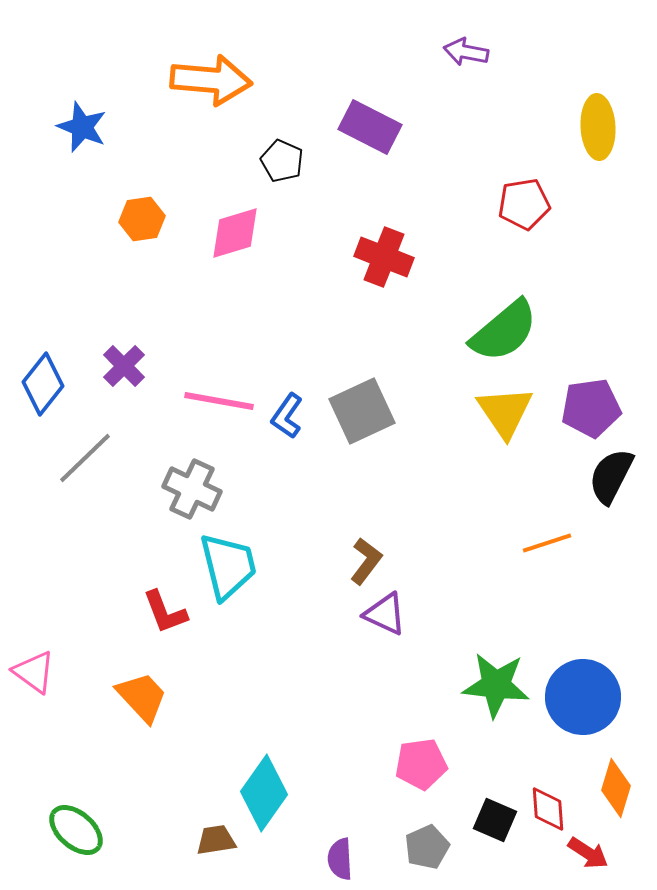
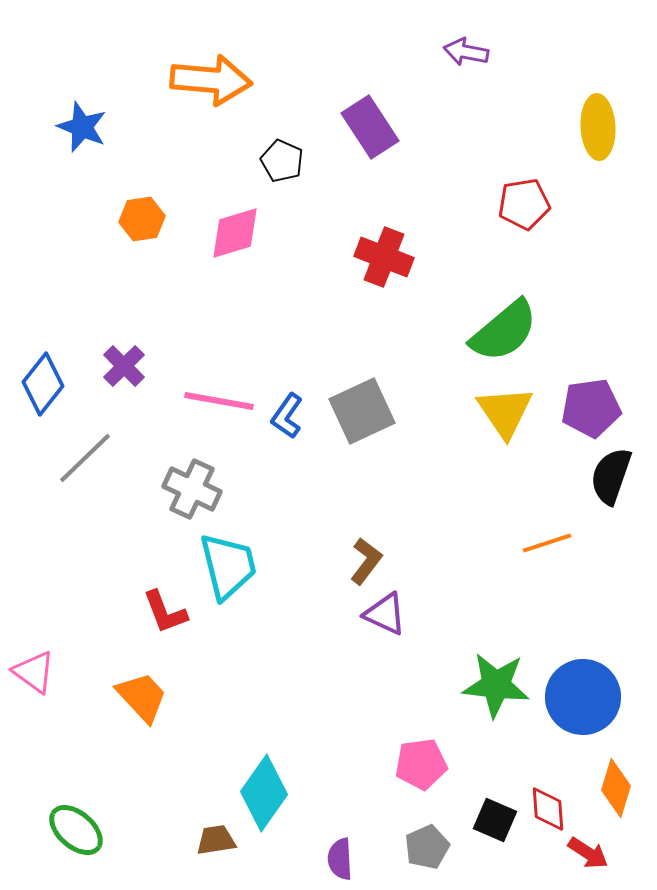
purple rectangle: rotated 30 degrees clockwise
black semicircle: rotated 8 degrees counterclockwise
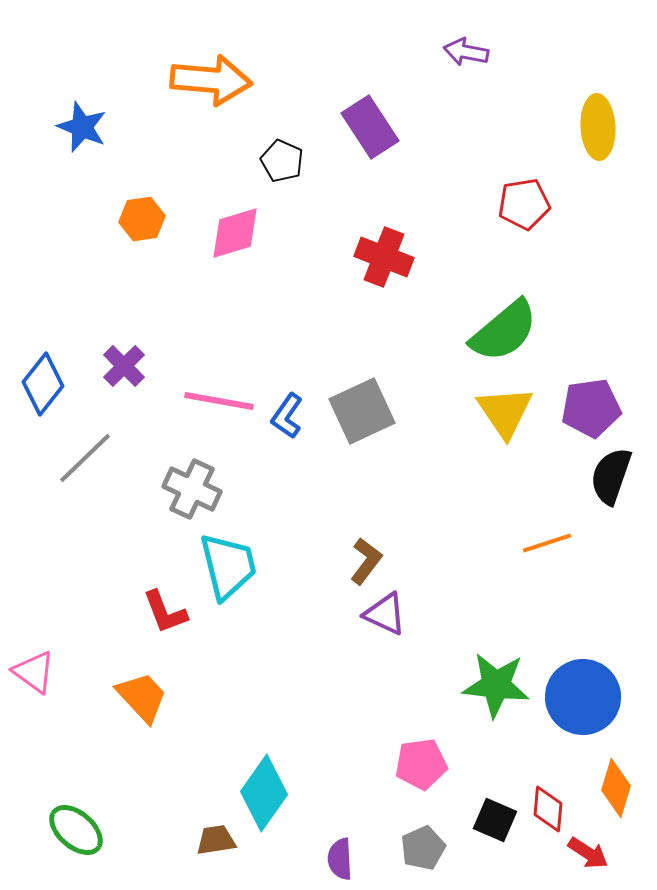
red diamond: rotated 9 degrees clockwise
gray pentagon: moved 4 px left, 1 px down
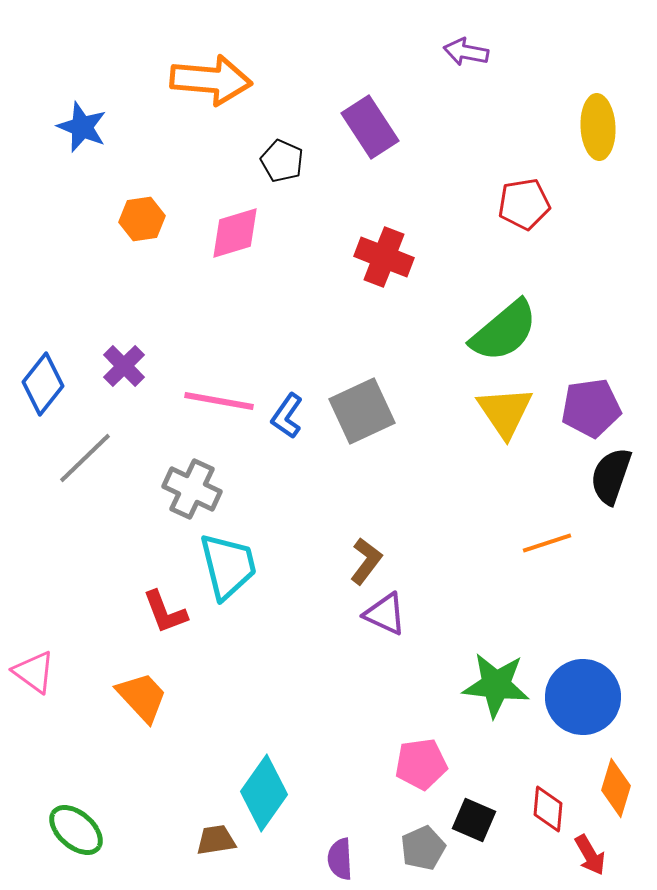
black square: moved 21 px left
red arrow: moved 2 px right, 2 px down; rotated 27 degrees clockwise
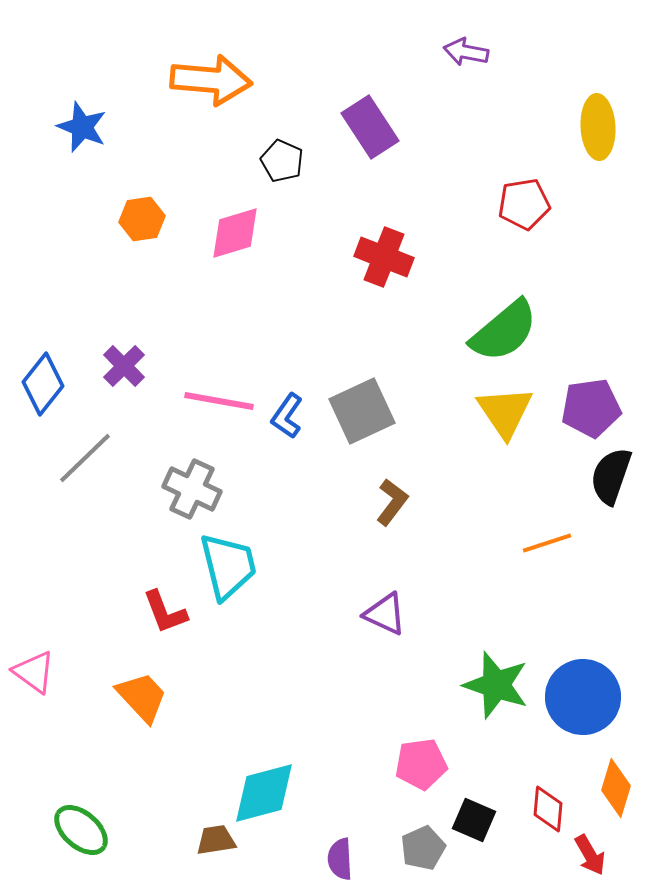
brown L-shape: moved 26 px right, 59 px up
green star: rotated 12 degrees clockwise
cyan diamond: rotated 40 degrees clockwise
green ellipse: moved 5 px right
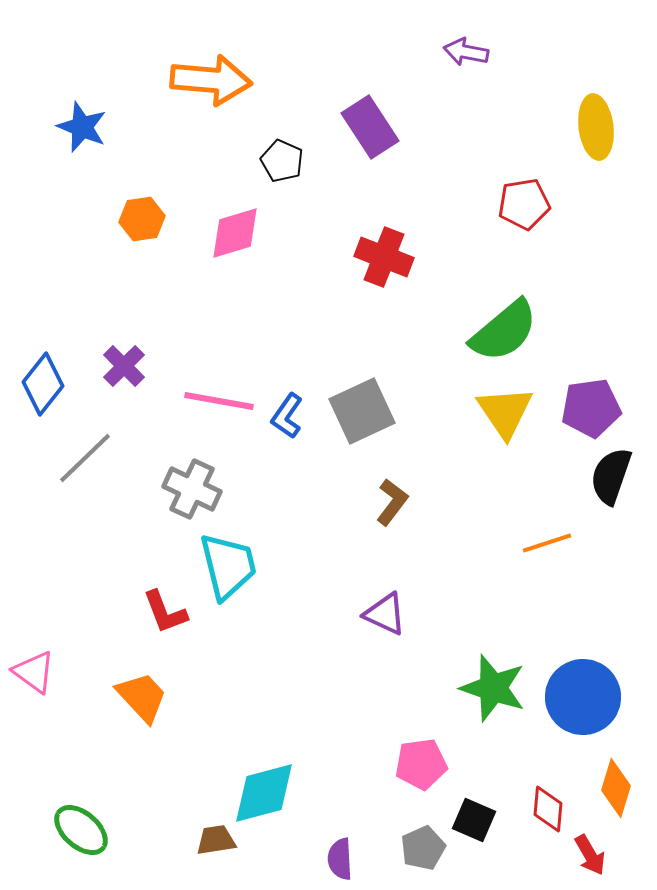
yellow ellipse: moved 2 px left; rotated 4 degrees counterclockwise
green star: moved 3 px left, 3 px down
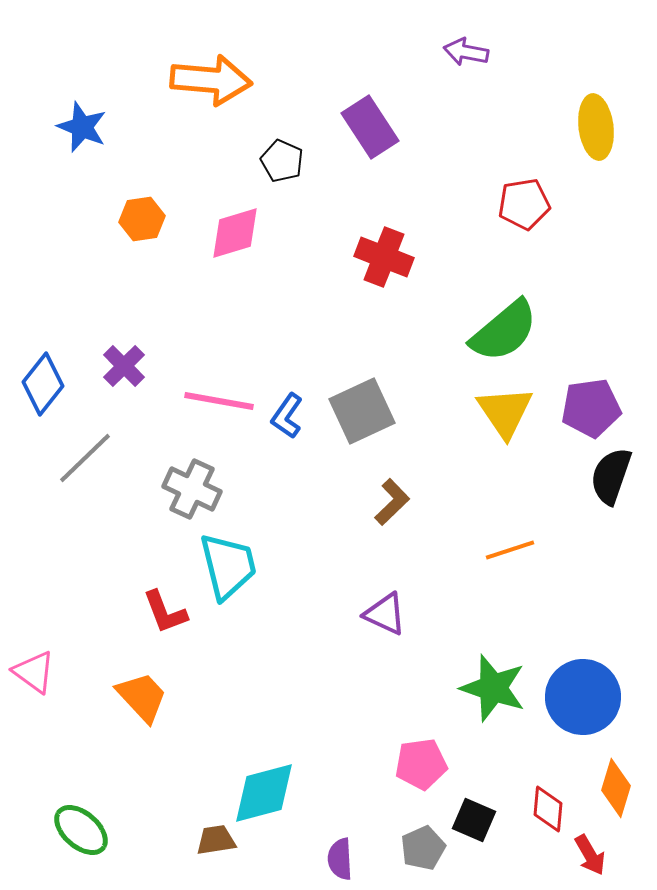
brown L-shape: rotated 9 degrees clockwise
orange line: moved 37 px left, 7 px down
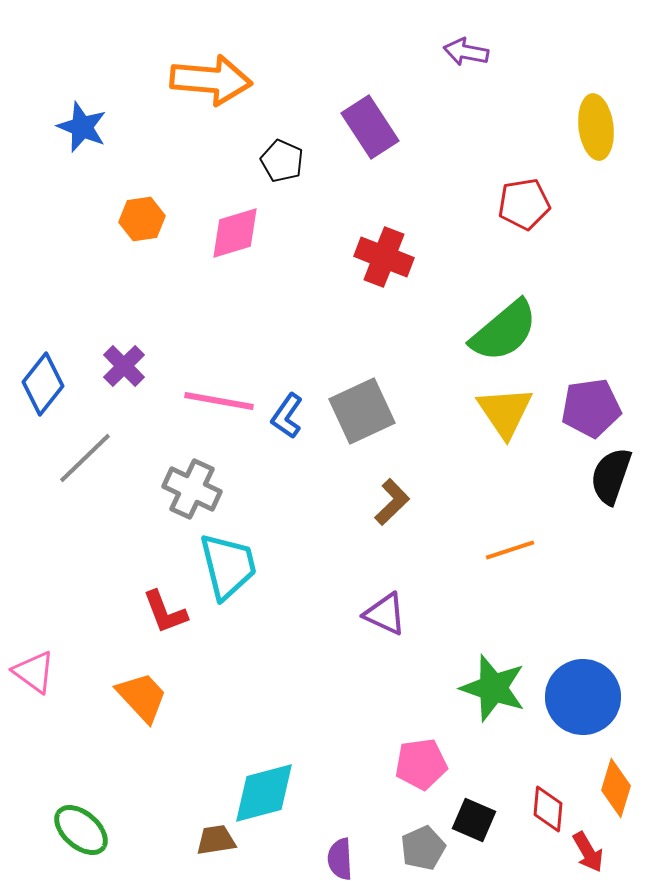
red arrow: moved 2 px left, 3 px up
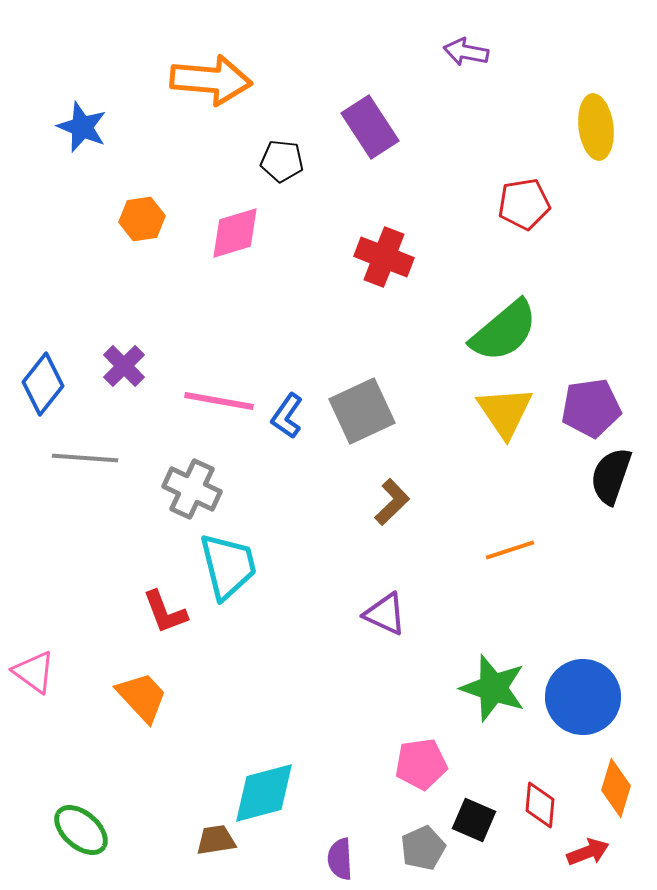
black pentagon: rotated 18 degrees counterclockwise
gray line: rotated 48 degrees clockwise
red diamond: moved 8 px left, 4 px up
red arrow: rotated 81 degrees counterclockwise
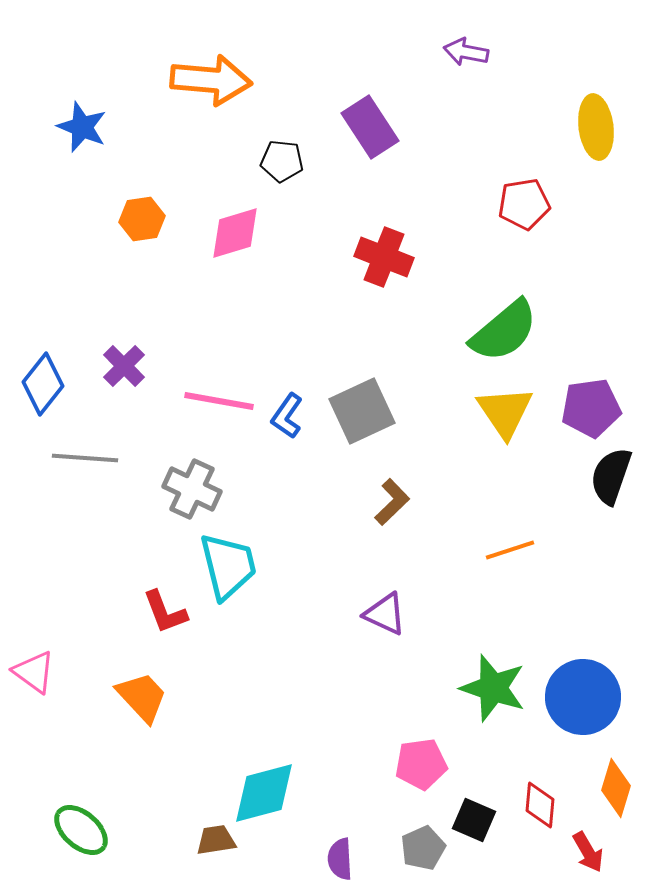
red arrow: rotated 81 degrees clockwise
